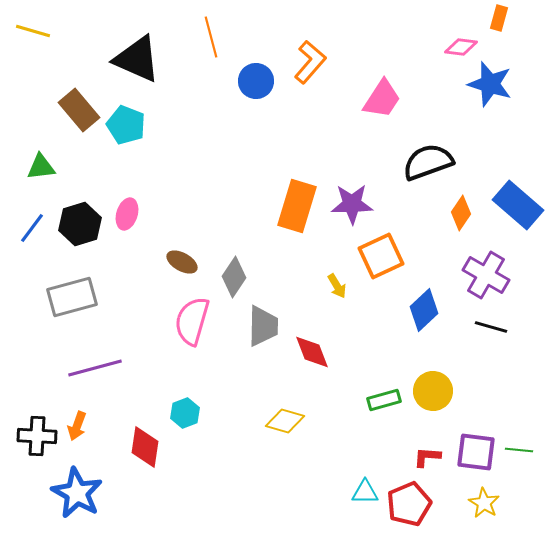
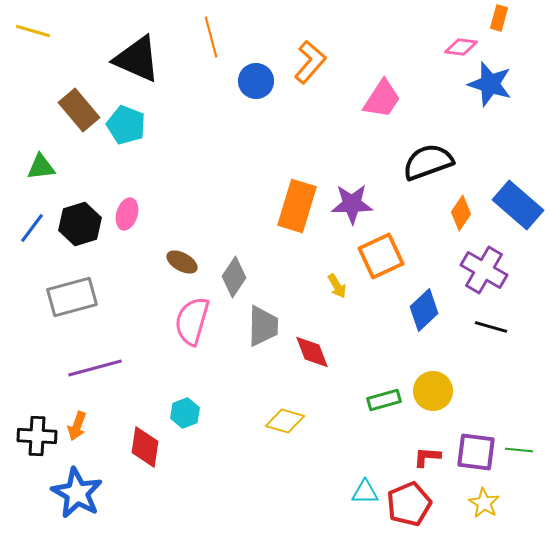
purple cross at (486, 275): moved 2 px left, 5 px up
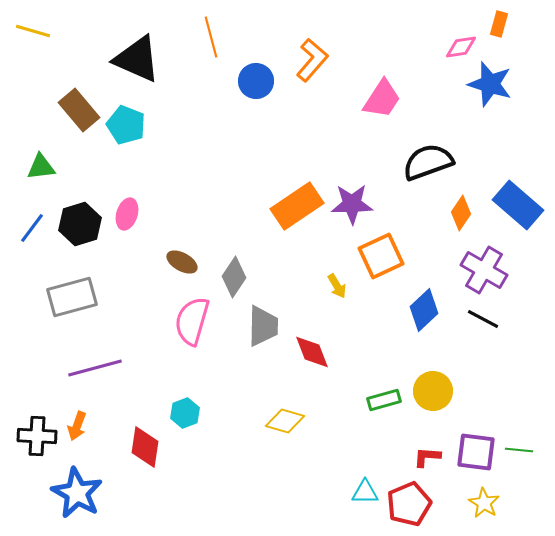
orange rectangle at (499, 18): moved 6 px down
pink diamond at (461, 47): rotated 16 degrees counterclockwise
orange L-shape at (310, 62): moved 2 px right, 2 px up
orange rectangle at (297, 206): rotated 39 degrees clockwise
black line at (491, 327): moved 8 px left, 8 px up; rotated 12 degrees clockwise
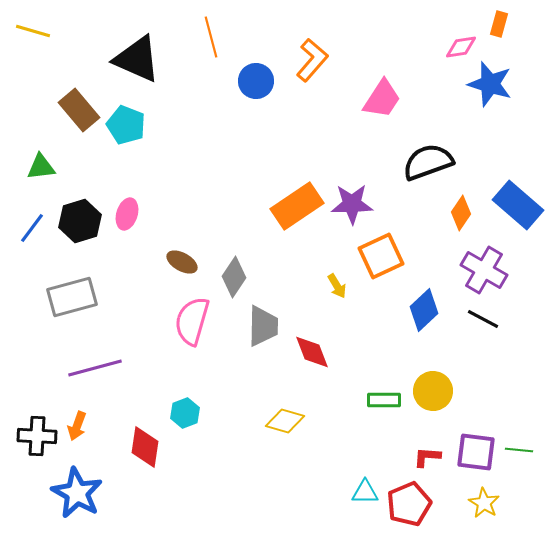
black hexagon at (80, 224): moved 3 px up
green rectangle at (384, 400): rotated 16 degrees clockwise
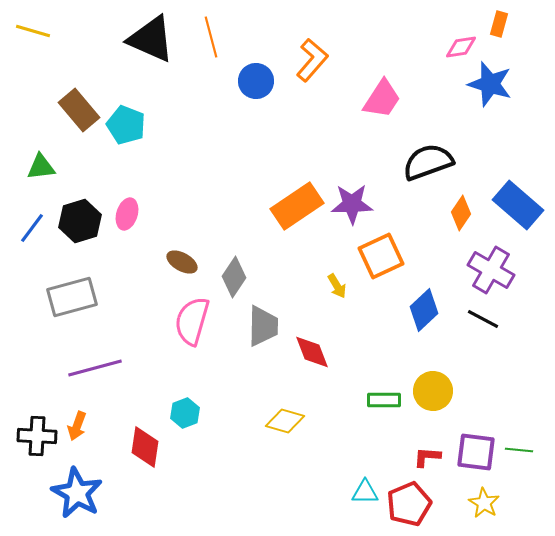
black triangle at (137, 59): moved 14 px right, 20 px up
purple cross at (484, 270): moved 7 px right
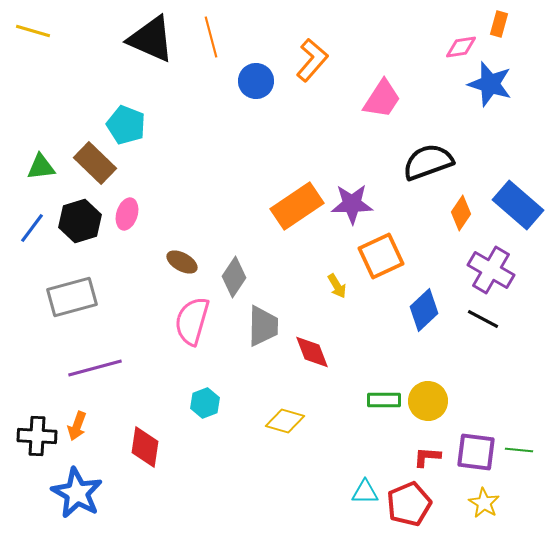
brown rectangle at (79, 110): moved 16 px right, 53 px down; rotated 6 degrees counterclockwise
yellow circle at (433, 391): moved 5 px left, 10 px down
cyan hexagon at (185, 413): moved 20 px right, 10 px up
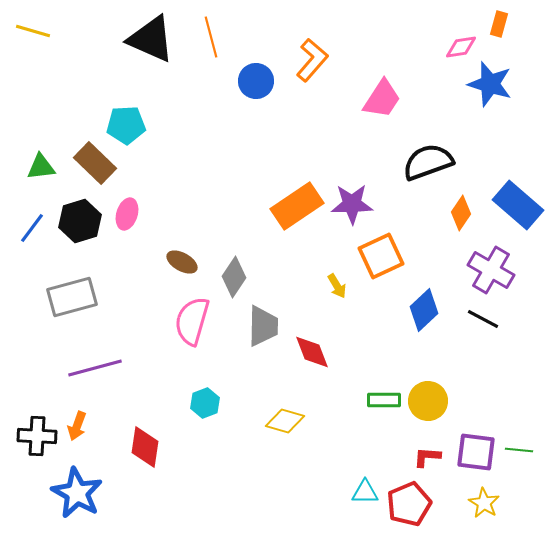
cyan pentagon at (126, 125): rotated 24 degrees counterclockwise
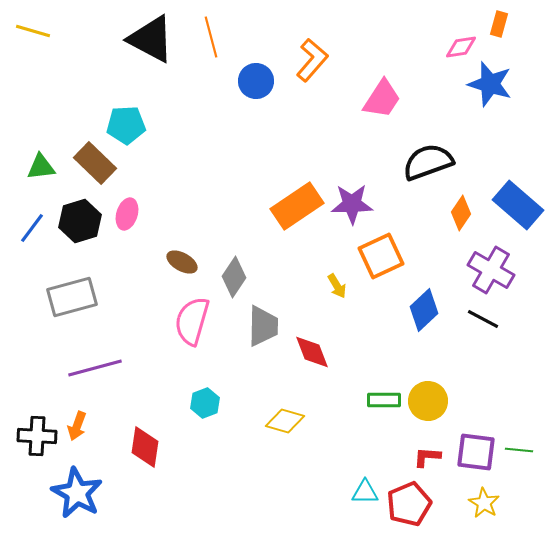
black triangle at (151, 39): rotated 4 degrees clockwise
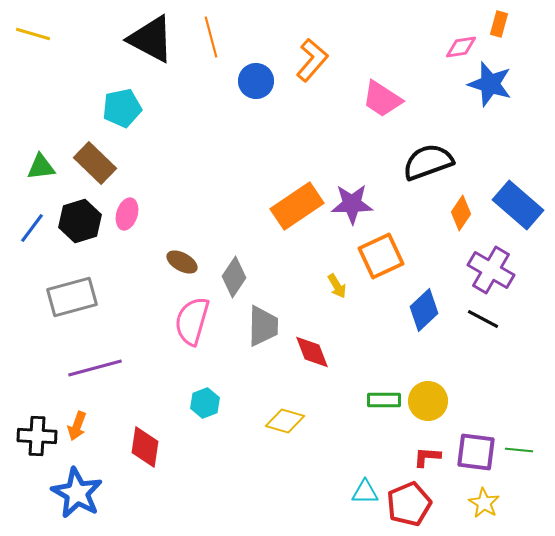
yellow line at (33, 31): moved 3 px down
pink trapezoid at (382, 99): rotated 90 degrees clockwise
cyan pentagon at (126, 125): moved 4 px left, 17 px up; rotated 9 degrees counterclockwise
